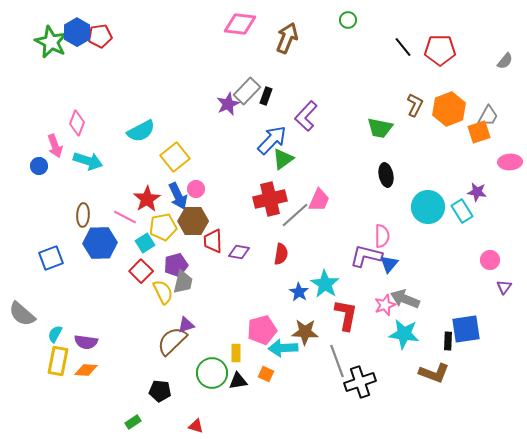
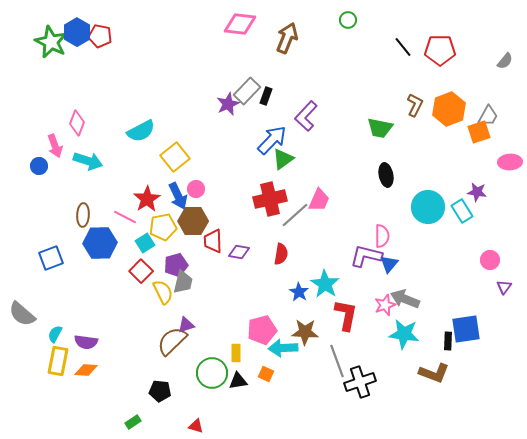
red pentagon at (100, 36): rotated 20 degrees clockwise
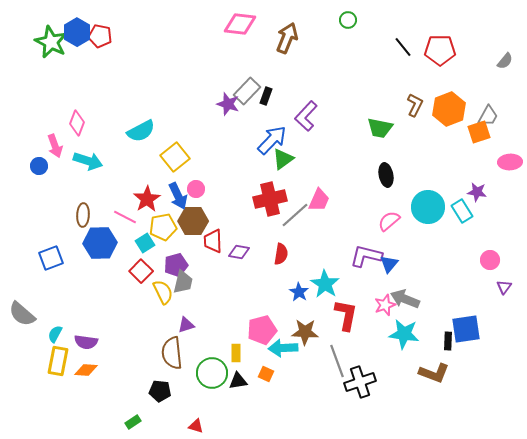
purple star at (228, 104): rotated 30 degrees counterclockwise
pink semicircle at (382, 236): moved 7 px right, 15 px up; rotated 130 degrees counterclockwise
brown semicircle at (172, 341): moved 12 px down; rotated 52 degrees counterclockwise
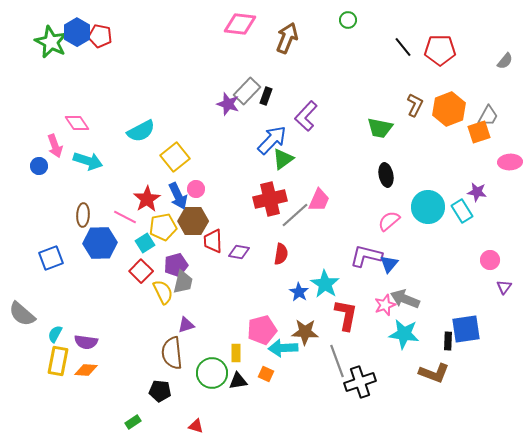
pink diamond at (77, 123): rotated 55 degrees counterclockwise
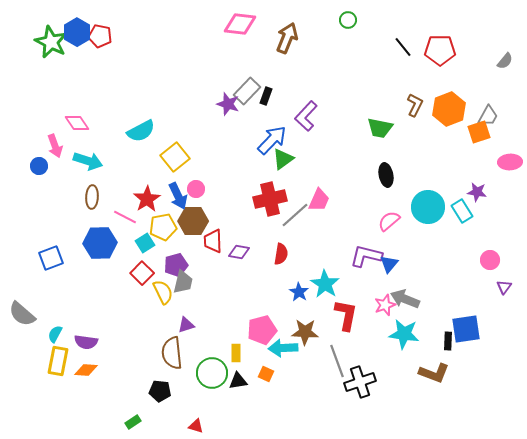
brown ellipse at (83, 215): moved 9 px right, 18 px up
red square at (141, 271): moved 1 px right, 2 px down
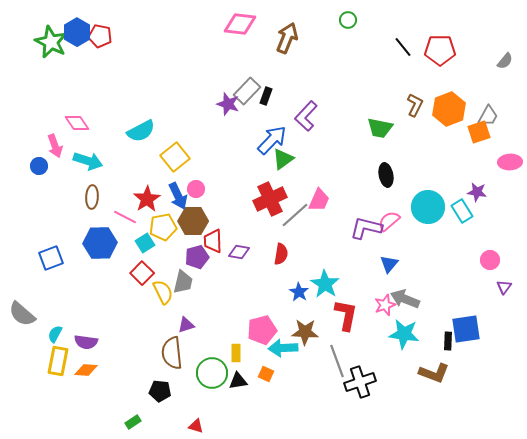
red cross at (270, 199): rotated 12 degrees counterclockwise
purple L-shape at (366, 256): moved 28 px up
purple pentagon at (176, 265): moved 21 px right, 8 px up
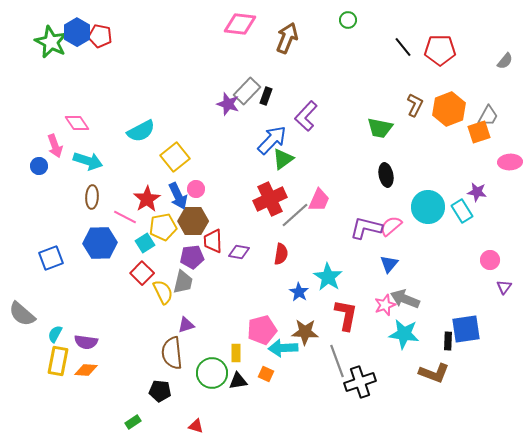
pink semicircle at (389, 221): moved 2 px right, 5 px down
purple pentagon at (197, 257): moved 5 px left; rotated 10 degrees clockwise
cyan star at (325, 284): moved 3 px right, 7 px up
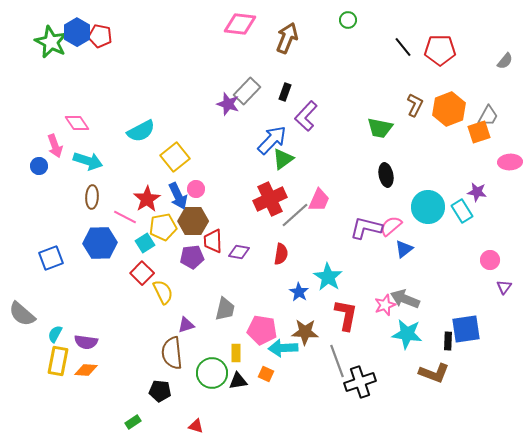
black rectangle at (266, 96): moved 19 px right, 4 px up
blue triangle at (389, 264): moved 15 px right, 15 px up; rotated 12 degrees clockwise
gray trapezoid at (183, 282): moved 42 px right, 27 px down
pink pentagon at (262, 330): rotated 24 degrees clockwise
cyan star at (404, 334): moved 3 px right
